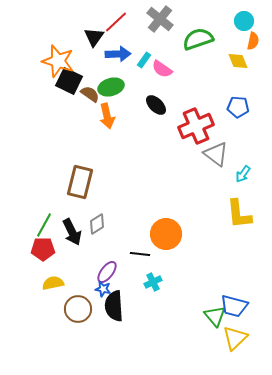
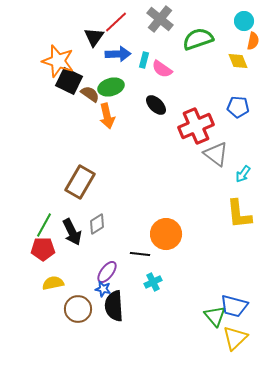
cyan rectangle: rotated 21 degrees counterclockwise
brown rectangle: rotated 16 degrees clockwise
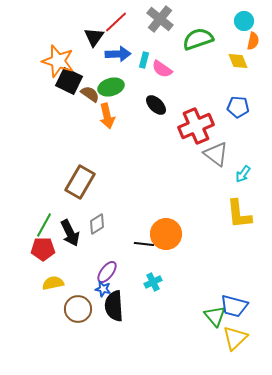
black arrow: moved 2 px left, 1 px down
black line: moved 4 px right, 10 px up
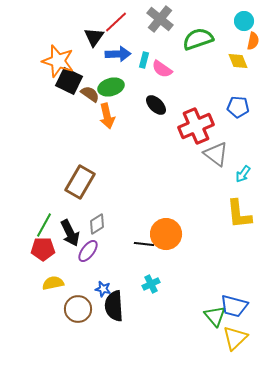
purple ellipse: moved 19 px left, 21 px up
cyan cross: moved 2 px left, 2 px down
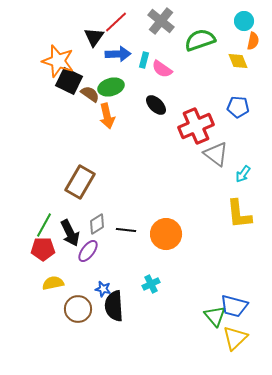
gray cross: moved 1 px right, 2 px down
green semicircle: moved 2 px right, 1 px down
black line: moved 18 px left, 14 px up
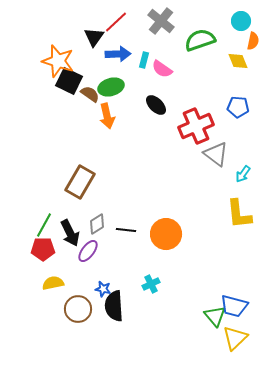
cyan circle: moved 3 px left
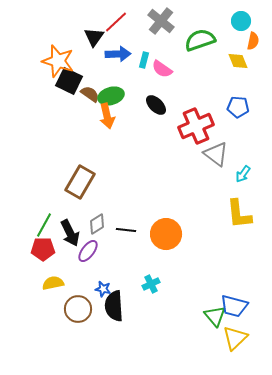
green ellipse: moved 9 px down
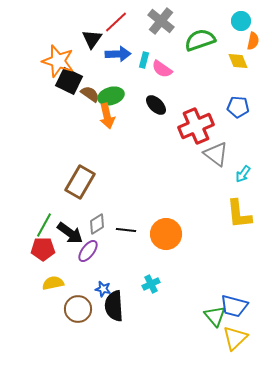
black triangle: moved 2 px left, 2 px down
black arrow: rotated 28 degrees counterclockwise
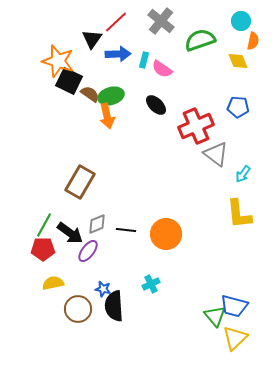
gray diamond: rotated 10 degrees clockwise
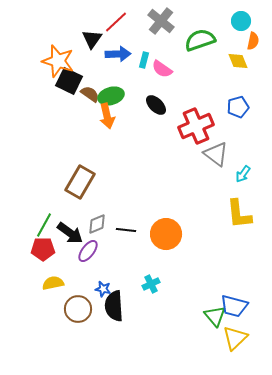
blue pentagon: rotated 20 degrees counterclockwise
